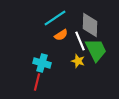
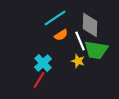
green trapezoid: rotated 125 degrees clockwise
cyan cross: moved 1 px right; rotated 30 degrees clockwise
red line: moved 2 px right, 2 px up; rotated 18 degrees clockwise
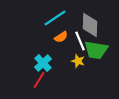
orange semicircle: moved 2 px down
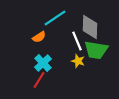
gray diamond: moved 2 px down
orange semicircle: moved 22 px left
white line: moved 3 px left
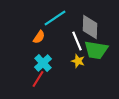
orange semicircle: rotated 24 degrees counterclockwise
red line: moved 1 px left, 1 px up
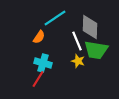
cyan cross: rotated 30 degrees counterclockwise
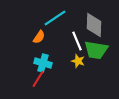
gray diamond: moved 4 px right, 2 px up
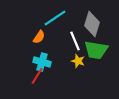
gray diamond: moved 2 px left, 1 px up; rotated 15 degrees clockwise
white line: moved 2 px left
cyan cross: moved 1 px left, 1 px up
red line: moved 1 px left, 3 px up
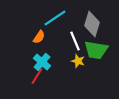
cyan cross: rotated 24 degrees clockwise
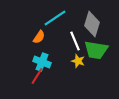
cyan cross: rotated 18 degrees counterclockwise
